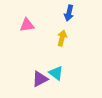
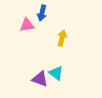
blue arrow: moved 27 px left
purple triangle: rotated 48 degrees clockwise
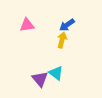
blue arrow: moved 25 px right, 12 px down; rotated 42 degrees clockwise
yellow arrow: moved 2 px down
purple triangle: rotated 30 degrees clockwise
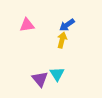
cyan triangle: moved 1 px right, 1 px down; rotated 21 degrees clockwise
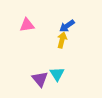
blue arrow: moved 1 px down
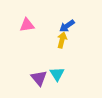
purple triangle: moved 1 px left, 1 px up
